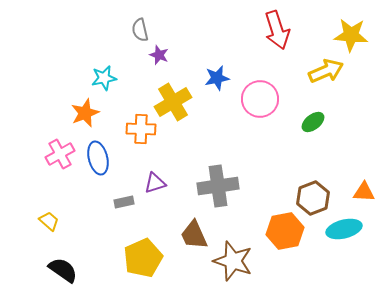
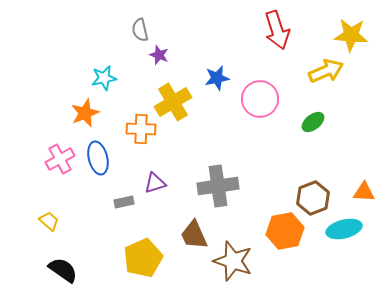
pink cross: moved 5 px down
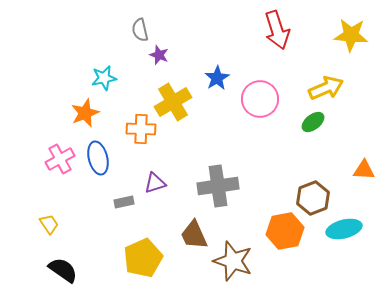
yellow arrow: moved 17 px down
blue star: rotated 20 degrees counterclockwise
orange triangle: moved 22 px up
yellow trapezoid: moved 3 px down; rotated 15 degrees clockwise
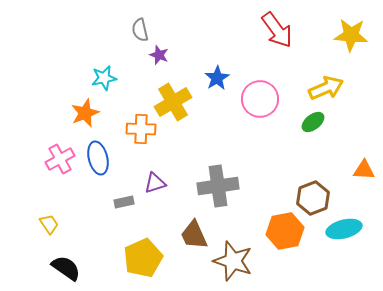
red arrow: rotated 18 degrees counterclockwise
black semicircle: moved 3 px right, 2 px up
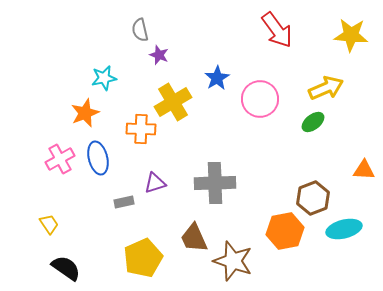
gray cross: moved 3 px left, 3 px up; rotated 6 degrees clockwise
brown trapezoid: moved 3 px down
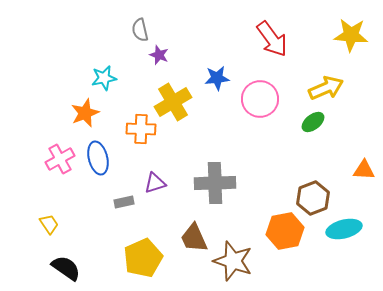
red arrow: moved 5 px left, 9 px down
blue star: rotated 25 degrees clockwise
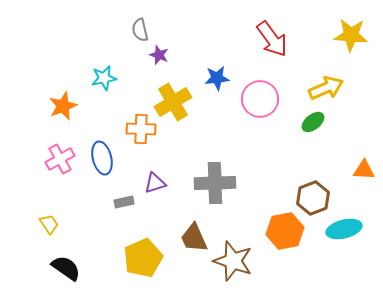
orange star: moved 22 px left, 7 px up
blue ellipse: moved 4 px right
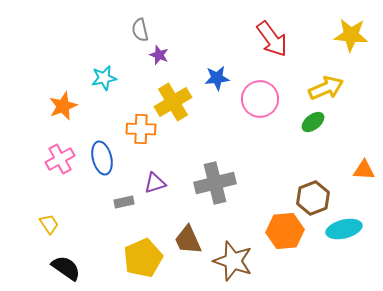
gray cross: rotated 12 degrees counterclockwise
orange hexagon: rotated 6 degrees clockwise
brown trapezoid: moved 6 px left, 2 px down
